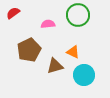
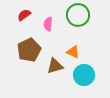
red semicircle: moved 11 px right, 2 px down
pink semicircle: rotated 80 degrees counterclockwise
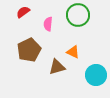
red semicircle: moved 1 px left, 3 px up
brown triangle: moved 2 px right, 1 px down
cyan circle: moved 12 px right
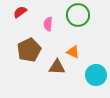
red semicircle: moved 3 px left
brown triangle: rotated 18 degrees clockwise
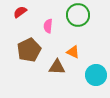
pink semicircle: moved 2 px down
